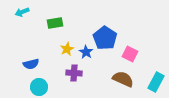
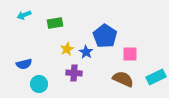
cyan arrow: moved 2 px right, 3 px down
blue pentagon: moved 2 px up
pink square: rotated 28 degrees counterclockwise
blue semicircle: moved 7 px left
cyan rectangle: moved 5 px up; rotated 36 degrees clockwise
cyan circle: moved 3 px up
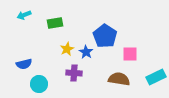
brown semicircle: moved 4 px left; rotated 15 degrees counterclockwise
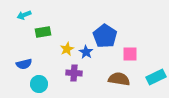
green rectangle: moved 12 px left, 9 px down
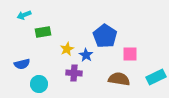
blue star: moved 3 px down
blue semicircle: moved 2 px left
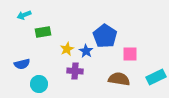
blue star: moved 4 px up
purple cross: moved 1 px right, 2 px up
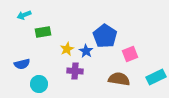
pink square: rotated 21 degrees counterclockwise
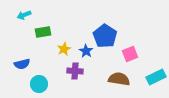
yellow star: moved 3 px left
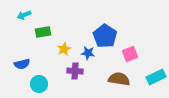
blue star: moved 2 px right, 2 px down; rotated 24 degrees counterclockwise
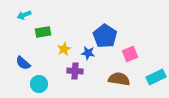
blue semicircle: moved 1 px right, 1 px up; rotated 56 degrees clockwise
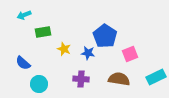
yellow star: rotated 24 degrees counterclockwise
purple cross: moved 6 px right, 8 px down
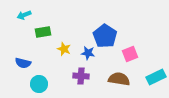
blue semicircle: rotated 28 degrees counterclockwise
purple cross: moved 3 px up
